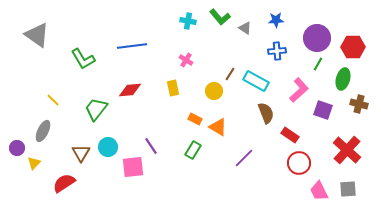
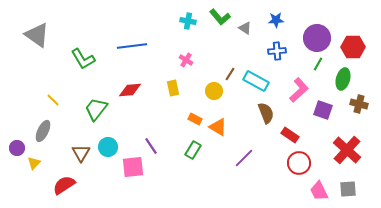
red semicircle at (64, 183): moved 2 px down
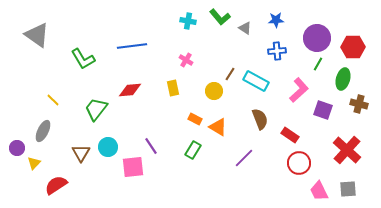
brown semicircle at (266, 113): moved 6 px left, 6 px down
red semicircle at (64, 185): moved 8 px left
